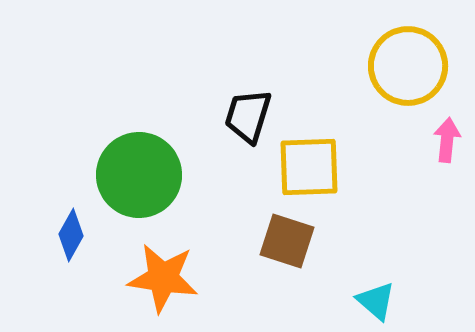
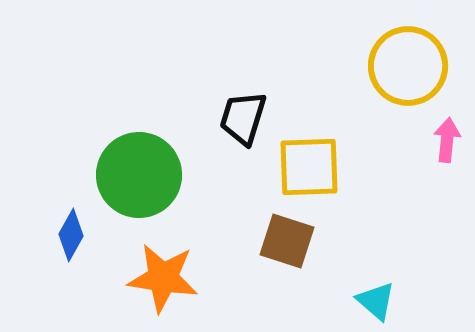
black trapezoid: moved 5 px left, 2 px down
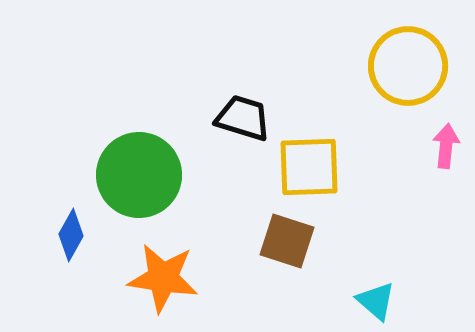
black trapezoid: rotated 90 degrees clockwise
pink arrow: moved 1 px left, 6 px down
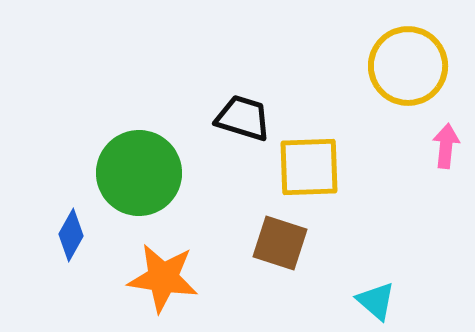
green circle: moved 2 px up
brown square: moved 7 px left, 2 px down
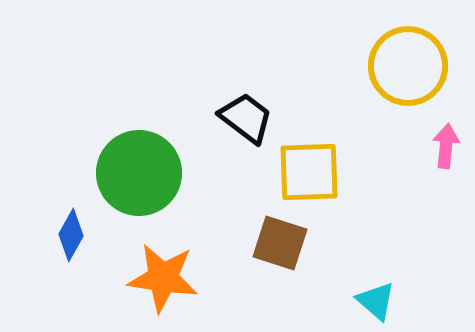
black trapezoid: moved 3 px right; rotated 20 degrees clockwise
yellow square: moved 5 px down
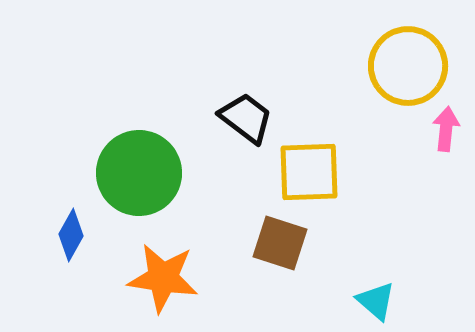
pink arrow: moved 17 px up
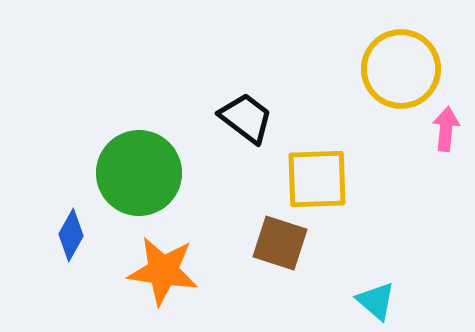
yellow circle: moved 7 px left, 3 px down
yellow square: moved 8 px right, 7 px down
orange star: moved 7 px up
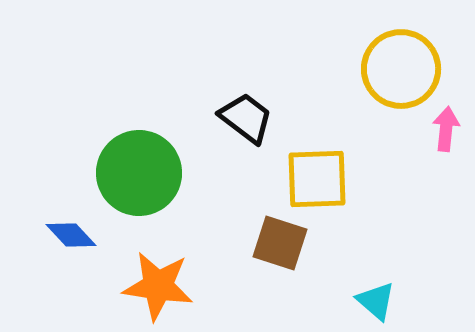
blue diamond: rotated 72 degrees counterclockwise
orange star: moved 5 px left, 15 px down
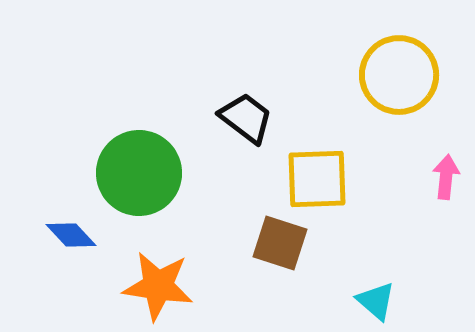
yellow circle: moved 2 px left, 6 px down
pink arrow: moved 48 px down
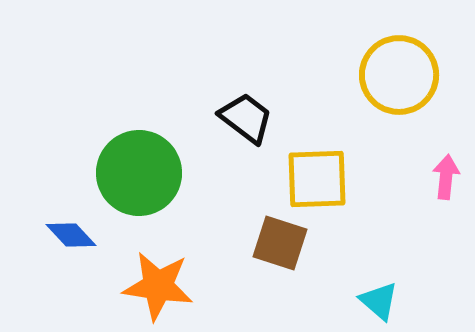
cyan triangle: moved 3 px right
